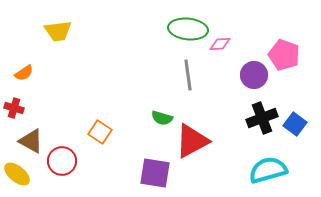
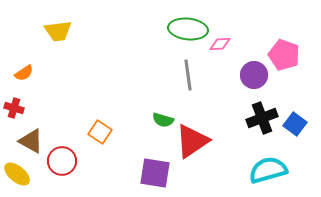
green semicircle: moved 1 px right, 2 px down
red triangle: rotated 6 degrees counterclockwise
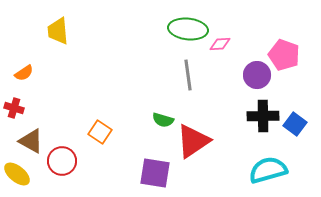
yellow trapezoid: rotated 92 degrees clockwise
purple circle: moved 3 px right
black cross: moved 1 px right, 2 px up; rotated 20 degrees clockwise
red triangle: moved 1 px right
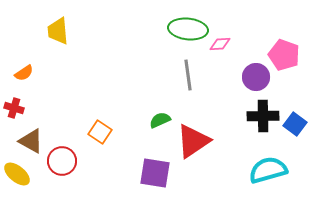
purple circle: moved 1 px left, 2 px down
green semicircle: moved 3 px left; rotated 140 degrees clockwise
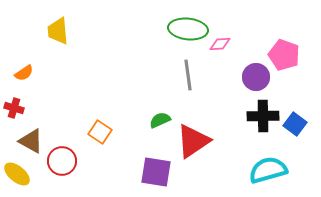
purple square: moved 1 px right, 1 px up
